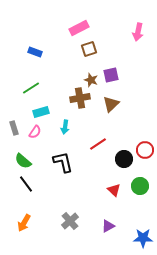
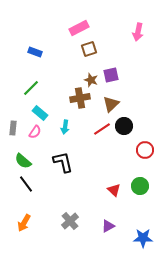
green line: rotated 12 degrees counterclockwise
cyan rectangle: moved 1 px left, 1 px down; rotated 56 degrees clockwise
gray rectangle: moved 1 px left; rotated 24 degrees clockwise
red line: moved 4 px right, 15 px up
black circle: moved 33 px up
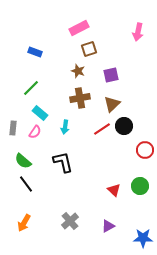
brown star: moved 13 px left, 9 px up
brown triangle: moved 1 px right
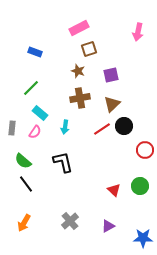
gray rectangle: moved 1 px left
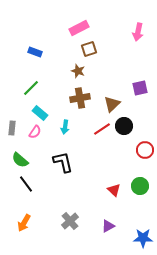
purple square: moved 29 px right, 13 px down
green semicircle: moved 3 px left, 1 px up
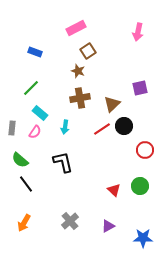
pink rectangle: moved 3 px left
brown square: moved 1 px left, 2 px down; rotated 14 degrees counterclockwise
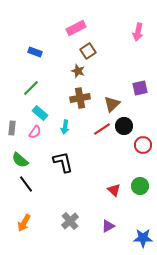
red circle: moved 2 px left, 5 px up
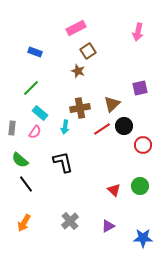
brown cross: moved 10 px down
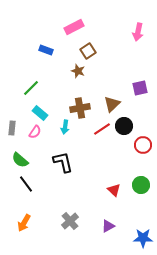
pink rectangle: moved 2 px left, 1 px up
blue rectangle: moved 11 px right, 2 px up
green circle: moved 1 px right, 1 px up
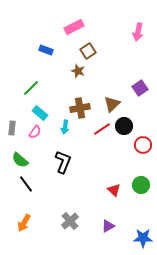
purple square: rotated 21 degrees counterclockwise
black L-shape: rotated 35 degrees clockwise
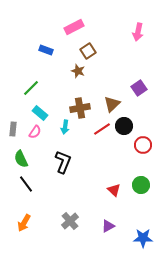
purple square: moved 1 px left
gray rectangle: moved 1 px right, 1 px down
green semicircle: moved 1 px right, 1 px up; rotated 24 degrees clockwise
